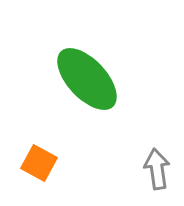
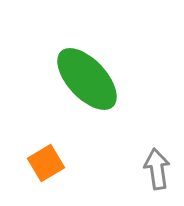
orange square: moved 7 px right; rotated 30 degrees clockwise
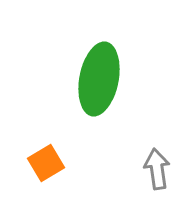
green ellipse: moved 12 px right; rotated 54 degrees clockwise
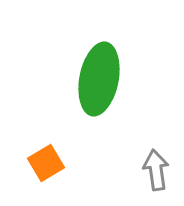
gray arrow: moved 1 px left, 1 px down
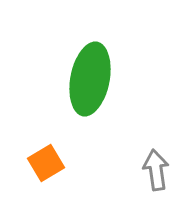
green ellipse: moved 9 px left
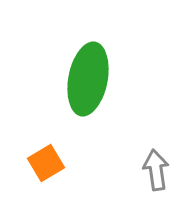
green ellipse: moved 2 px left
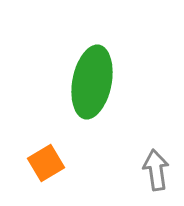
green ellipse: moved 4 px right, 3 px down
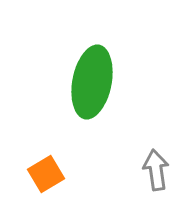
orange square: moved 11 px down
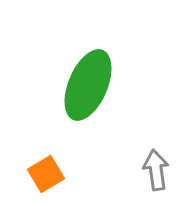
green ellipse: moved 4 px left, 3 px down; rotated 12 degrees clockwise
